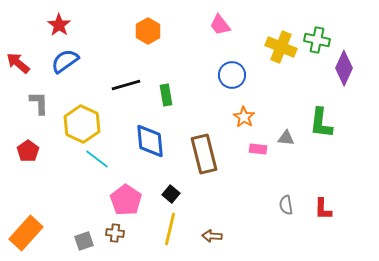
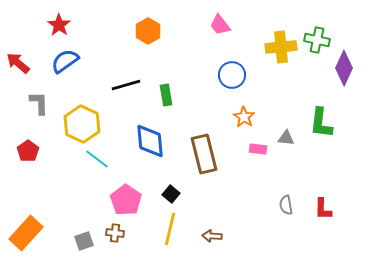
yellow cross: rotated 28 degrees counterclockwise
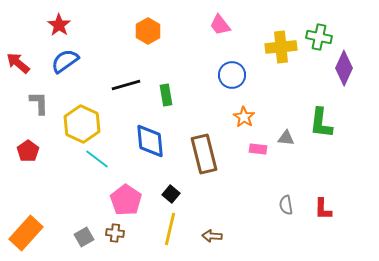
green cross: moved 2 px right, 3 px up
gray square: moved 4 px up; rotated 12 degrees counterclockwise
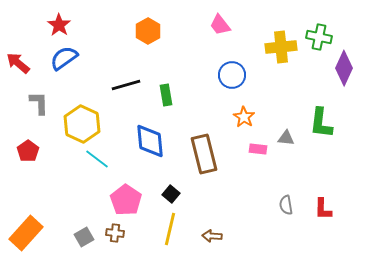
blue semicircle: moved 1 px left, 3 px up
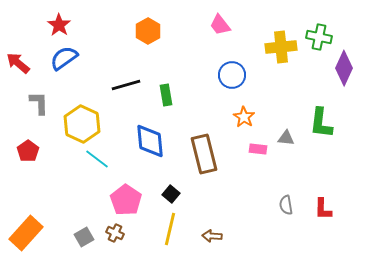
brown cross: rotated 18 degrees clockwise
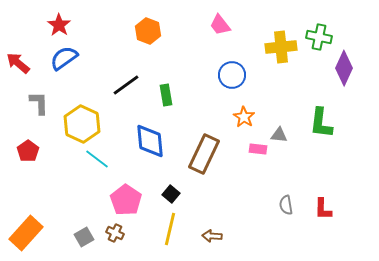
orange hexagon: rotated 10 degrees counterclockwise
black line: rotated 20 degrees counterclockwise
gray triangle: moved 7 px left, 3 px up
brown rectangle: rotated 39 degrees clockwise
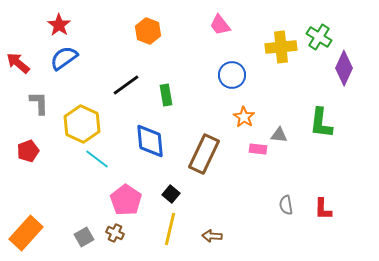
green cross: rotated 20 degrees clockwise
red pentagon: rotated 15 degrees clockwise
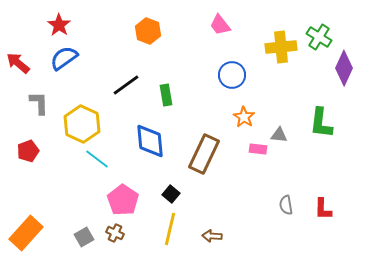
pink pentagon: moved 3 px left
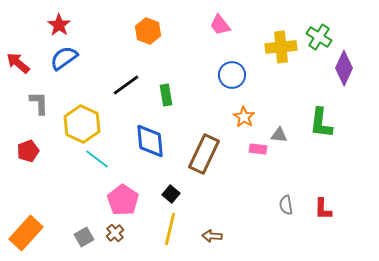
brown cross: rotated 24 degrees clockwise
